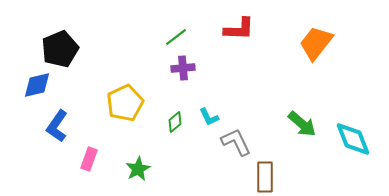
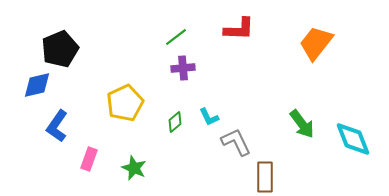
green arrow: rotated 12 degrees clockwise
green star: moved 4 px left, 1 px up; rotated 20 degrees counterclockwise
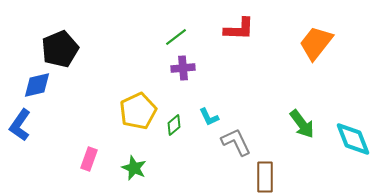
yellow pentagon: moved 13 px right, 8 px down
green diamond: moved 1 px left, 3 px down
blue L-shape: moved 37 px left, 1 px up
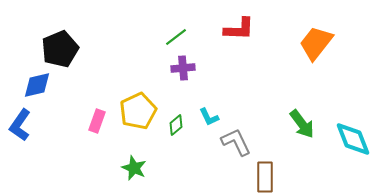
green diamond: moved 2 px right
pink rectangle: moved 8 px right, 38 px up
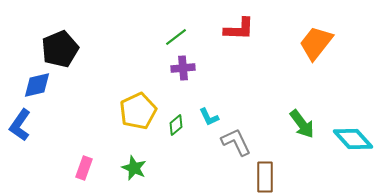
pink rectangle: moved 13 px left, 47 px down
cyan diamond: rotated 21 degrees counterclockwise
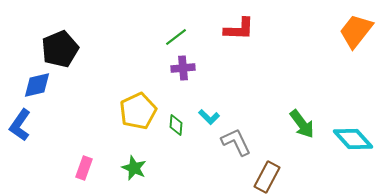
orange trapezoid: moved 40 px right, 12 px up
cyan L-shape: rotated 20 degrees counterclockwise
green diamond: rotated 45 degrees counterclockwise
brown rectangle: moved 2 px right; rotated 28 degrees clockwise
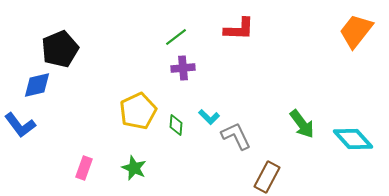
blue L-shape: rotated 72 degrees counterclockwise
gray L-shape: moved 6 px up
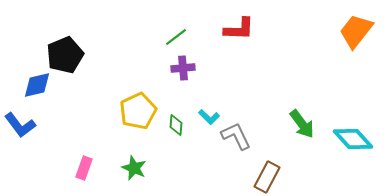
black pentagon: moved 5 px right, 6 px down
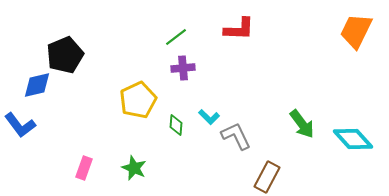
orange trapezoid: rotated 12 degrees counterclockwise
yellow pentagon: moved 11 px up
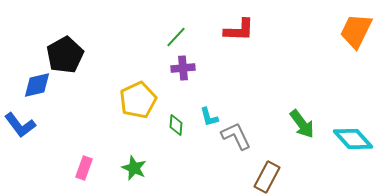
red L-shape: moved 1 px down
green line: rotated 10 degrees counterclockwise
black pentagon: rotated 6 degrees counterclockwise
cyan L-shape: rotated 30 degrees clockwise
